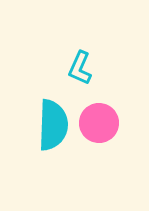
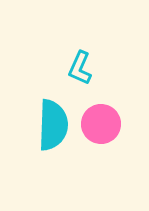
pink circle: moved 2 px right, 1 px down
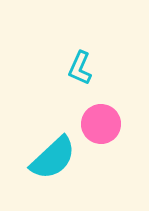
cyan semicircle: moved 33 px down; rotated 45 degrees clockwise
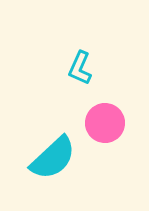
pink circle: moved 4 px right, 1 px up
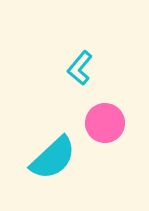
cyan L-shape: rotated 16 degrees clockwise
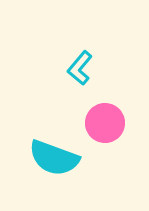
cyan semicircle: moved 1 px right; rotated 63 degrees clockwise
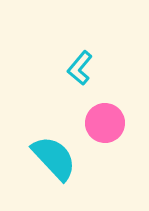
cyan semicircle: rotated 153 degrees counterclockwise
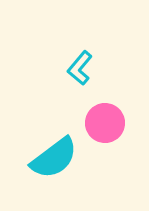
cyan semicircle: rotated 96 degrees clockwise
